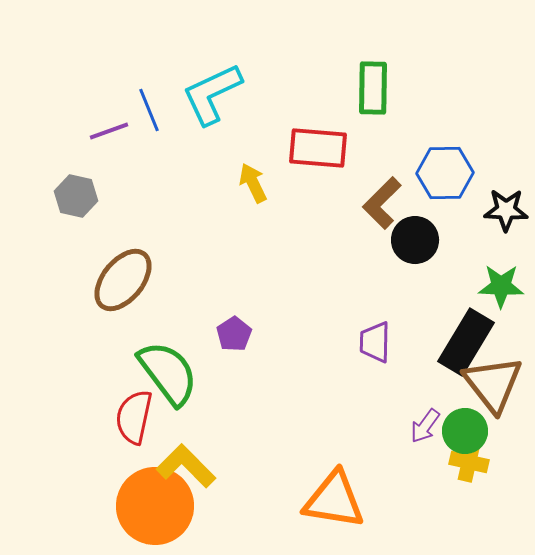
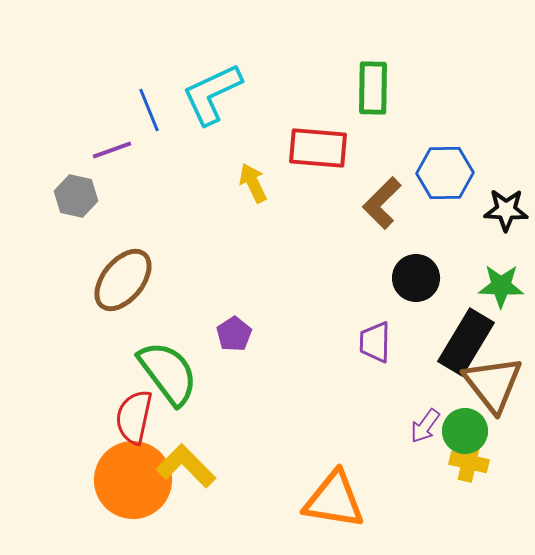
purple line: moved 3 px right, 19 px down
black circle: moved 1 px right, 38 px down
orange circle: moved 22 px left, 26 px up
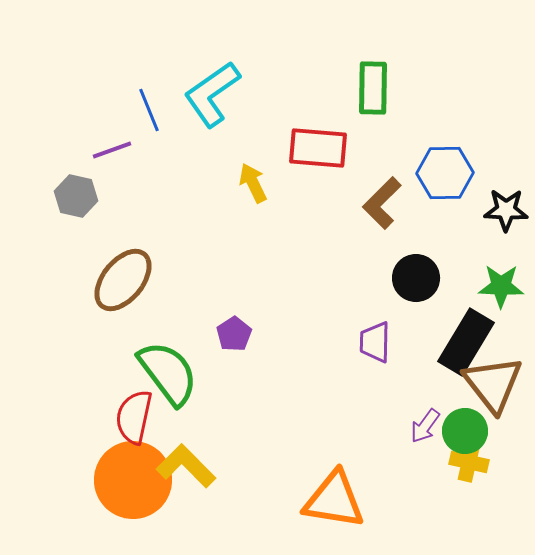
cyan L-shape: rotated 10 degrees counterclockwise
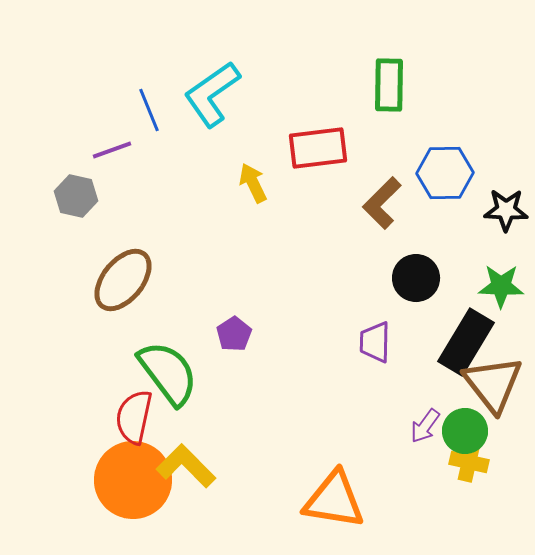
green rectangle: moved 16 px right, 3 px up
red rectangle: rotated 12 degrees counterclockwise
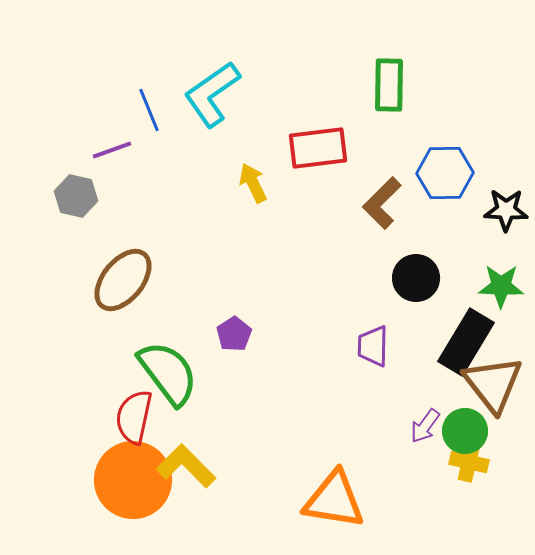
purple trapezoid: moved 2 px left, 4 px down
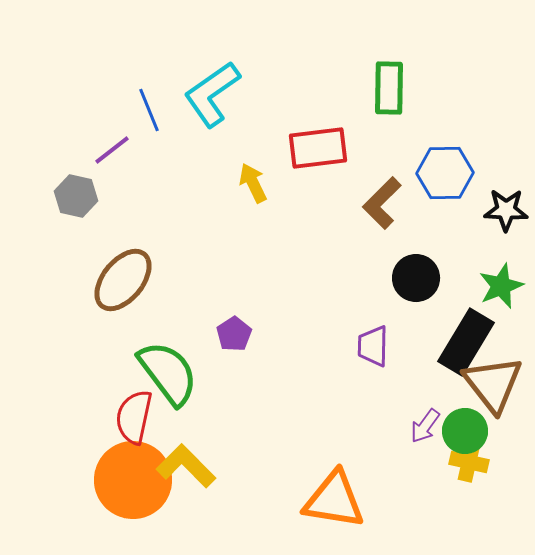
green rectangle: moved 3 px down
purple line: rotated 18 degrees counterclockwise
green star: rotated 24 degrees counterclockwise
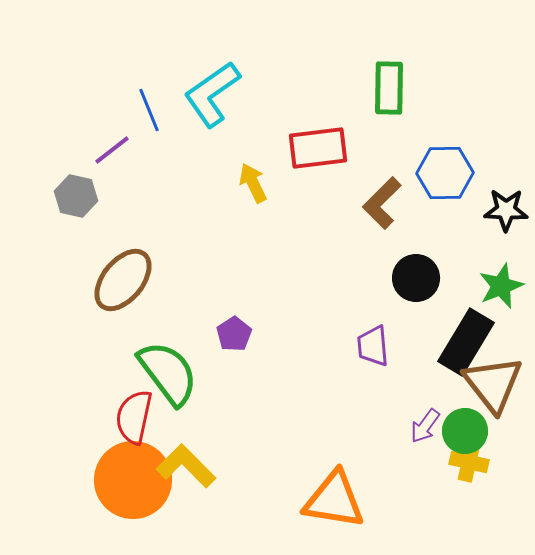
purple trapezoid: rotated 6 degrees counterclockwise
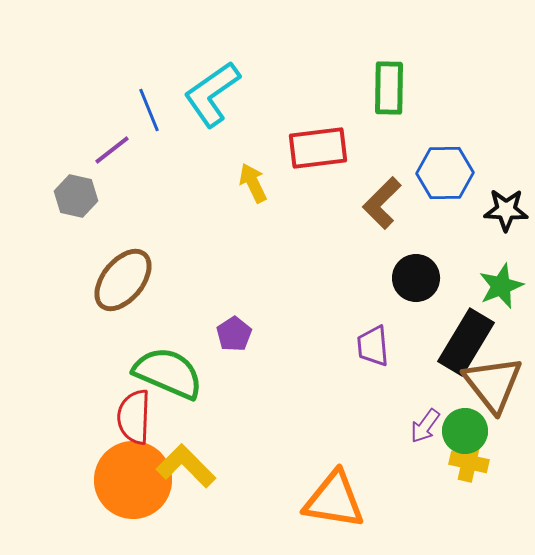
green semicircle: rotated 30 degrees counterclockwise
red semicircle: rotated 10 degrees counterclockwise
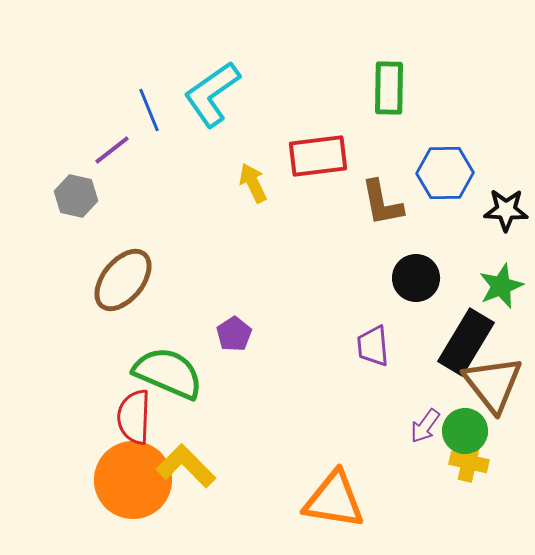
red rectangle: moved 8 px down
brown L-shape: rotated 56 degrees counterclockwise
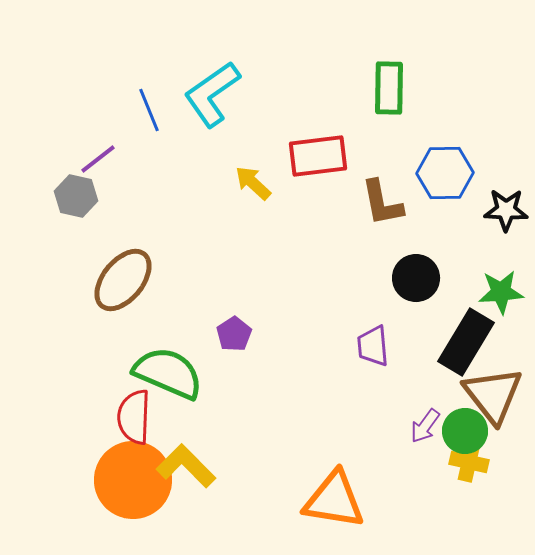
purple line: moved 14 px left, 9 px down
yellow arrow: rotated 21 degrees counterclockwise
green star: moved 6 px down; rotated 18 degrees clockwise
brown triangle: moved 11 px down
